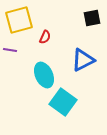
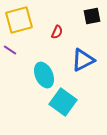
black square: moved 2 px up
red semicircle: moved 12 px right, 5 px up
purple line: rotated 24 degrees clockwise
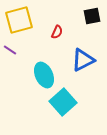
cyan square: rotated 12 degrees clockwise
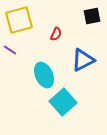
red semicircle: moved 1 px left, 2 px down
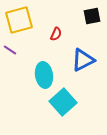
cyan ellipse: rotated 15 degrees clockwise
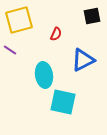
cyan square: rotated 36 degrees counterclockwise
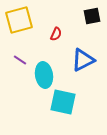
purple line: moved 10 px right, 10 px down
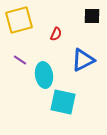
black square: rotated 12 degrees clockwise
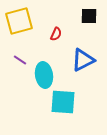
black square: moved 3 px left
yellow square: moved 1 px down
cyan square: rotated 8 degrees counterclockwise
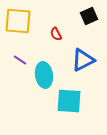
black square: rotated 24 degrees counterclockwise
yellow square: moved 1 px left; rotated 20 degrees clockwise
red semicircle: rotated 128 degrees clockwise
cyan square: moved 6 px right, 1 px up
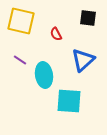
black square: moved 1 px left, 2 px down; rotated 30 degrees clockwise
yellow square: moved 3 px right; rotated 8 degrees clockwise
blue triangle: rotated 15 degrees counterclockwise
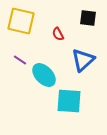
red semicircle: moved 2 px right
cyan ellipse: rotated 35 degrees counterclockwise
